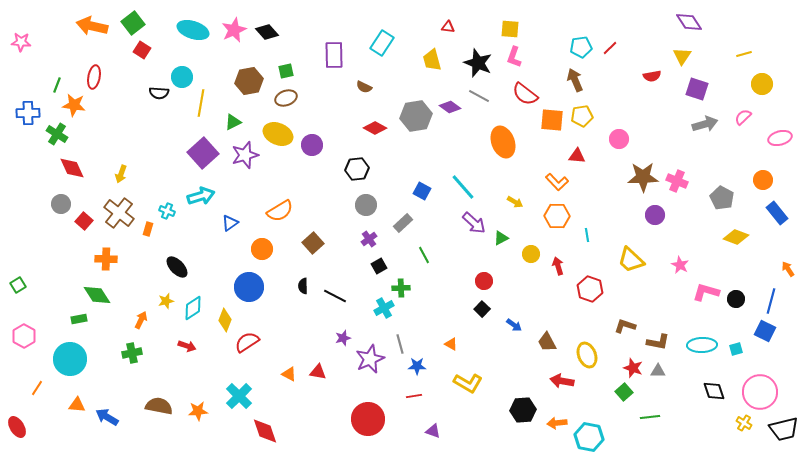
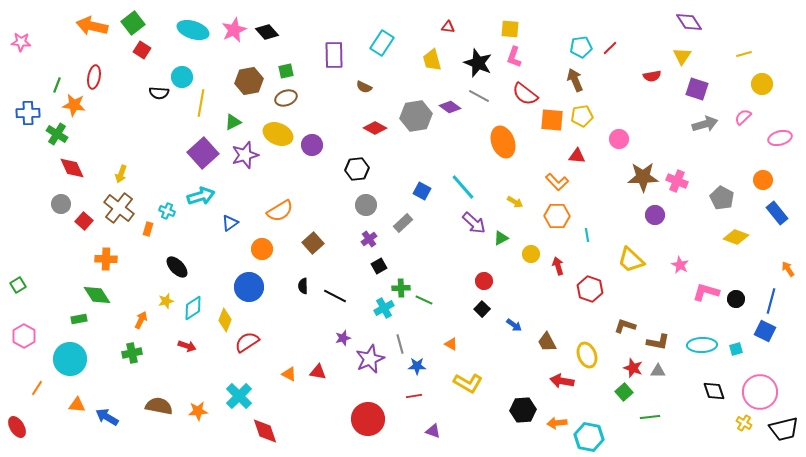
brown cross at (119, 213): moved 5 px up
green line at (424, 255): moved 45 px down; rotated 36 degrees counterclockwise
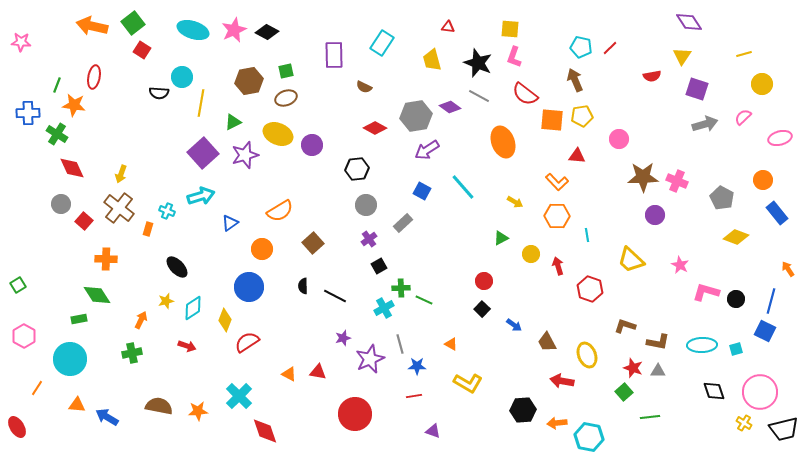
black diamond at (267, 32): rotated 20 degrees counterclockwise
cyan pentagon at (581, 47): rotated 20 degrees clockwise
purple arrow at (474, 223): moved 47 px left, 73 px up; rotated 105 degrees clockwise
red circle at (368, 419): moved 13 px left, 5 px up
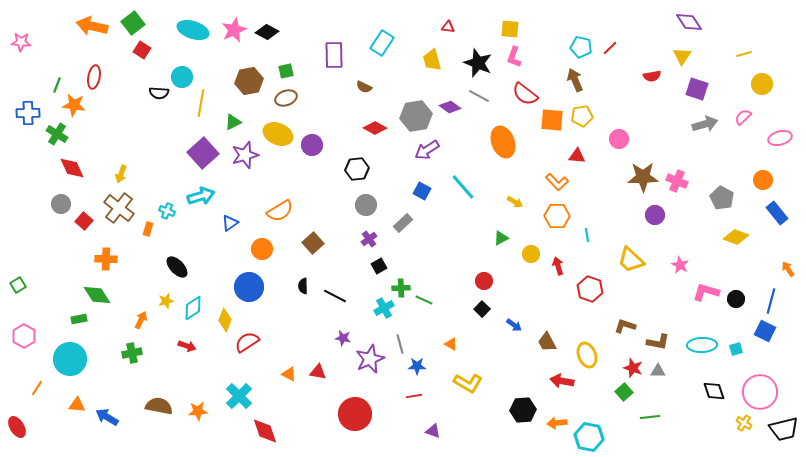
purple star at (343, 338): rotated 28 degrees clockwise
